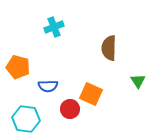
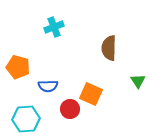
cyan hexagon: rotated 12 degrees counterclockwise
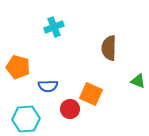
green triangle: rotated 35 degrees counterclockwise
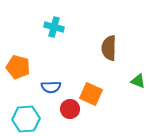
cyan cross: rotated 36 degrees clockwise
blue semicircle: moved 3 px right, 1 px down
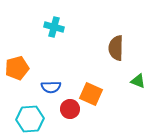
brown semicircle: moved 7 px right
orange pentagon: moved 1 px left, 1 px down; rotated 30 degrees counterclockwise
cyan hexagon: moved 4 px right
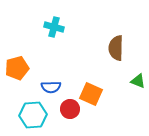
cyan hexagon: moved 3 px right, 4 px up
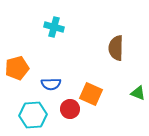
green triangle: moved 12 px down
blue semicircle: moved 3 px up
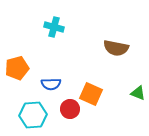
brown semicircle: rotated 80 degrees counterclockwise
